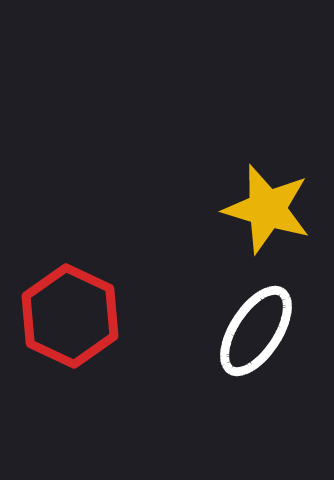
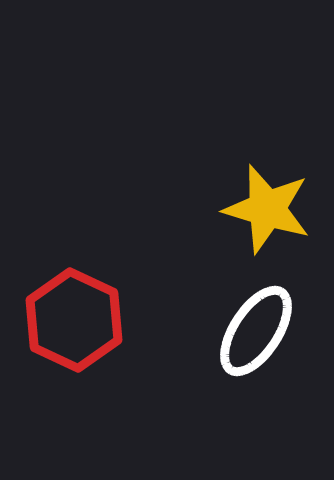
red hexagon: moved 4 px right, 4 px down
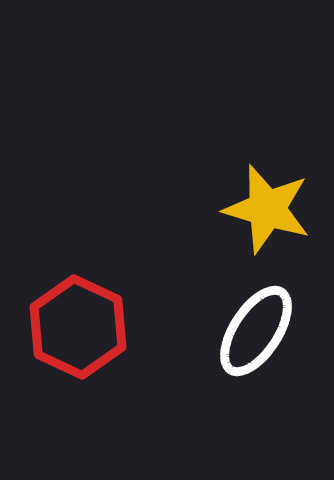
red hexagon: moved 4 px right, 7 px down
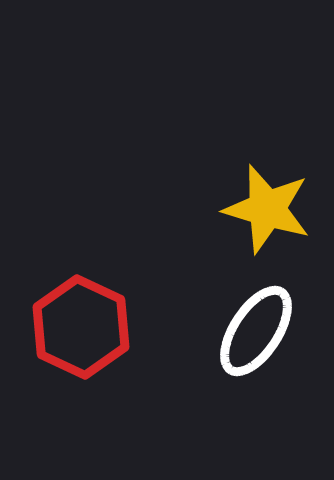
red hexagon: moved 3 px right
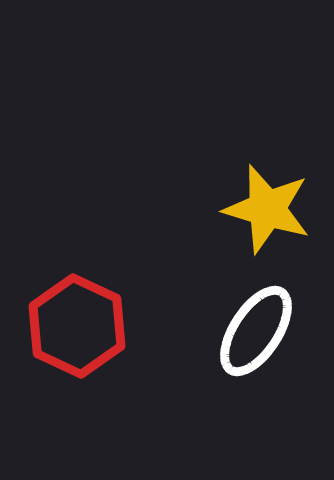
red hexagon: moved 4 px left, 1 px up
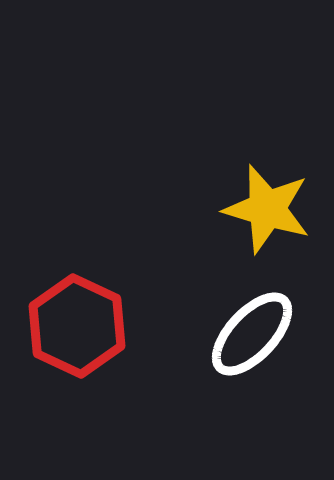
white ellipse: moved 4 px left, 3 px down; rotated 10 degrees clockwise
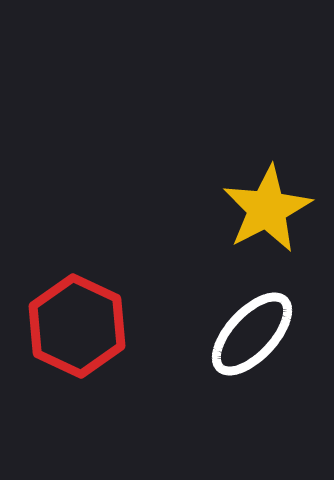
yellow star: rotated 28 degrees clockwise
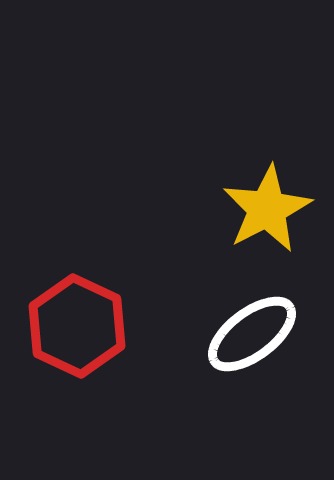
white ellipse: rotated 10 degrees clockwise
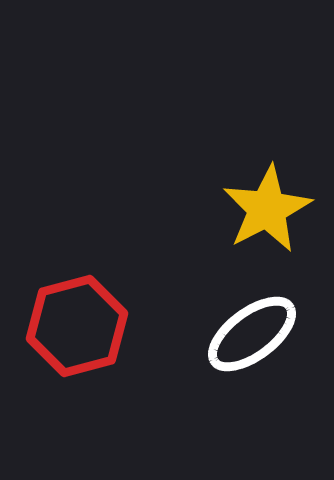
red hexagon: rotated 20 degrees clockwise
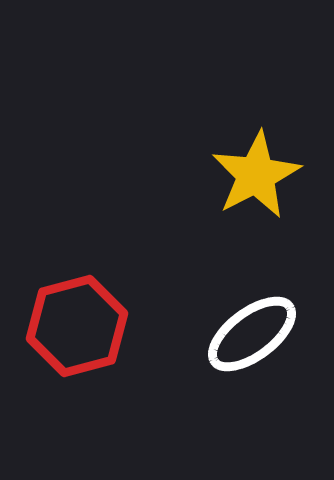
yellow star: moved 11 px left, 34 px up
